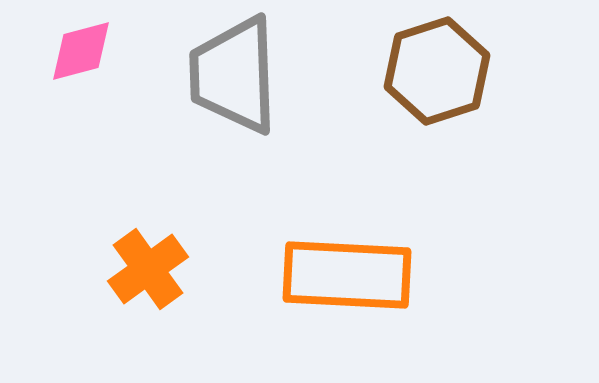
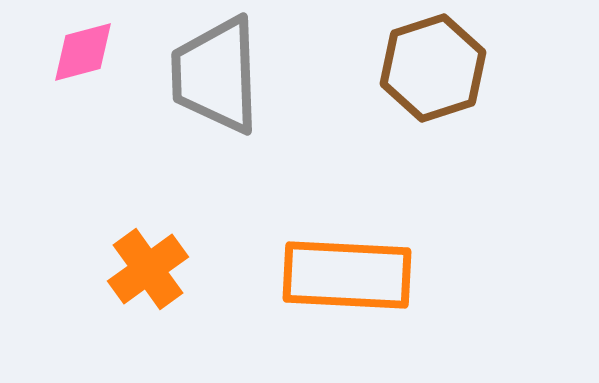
pink diamond: moved 2 px right, 1 px down
brown hexagon: moved 4 px left, 3 px up
gray trapezoid: moved 18 px left
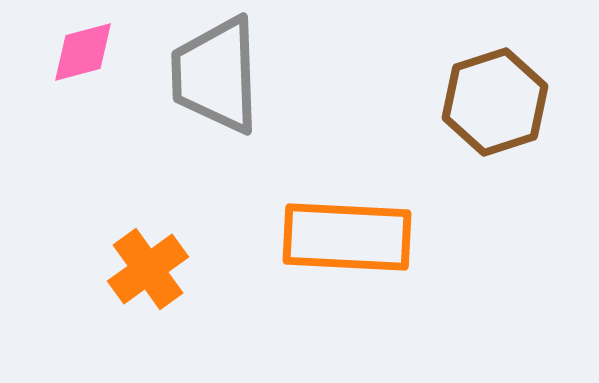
brown hexagon: moved 62 px right, 34 px down
orange rectangle: moved 38 px up
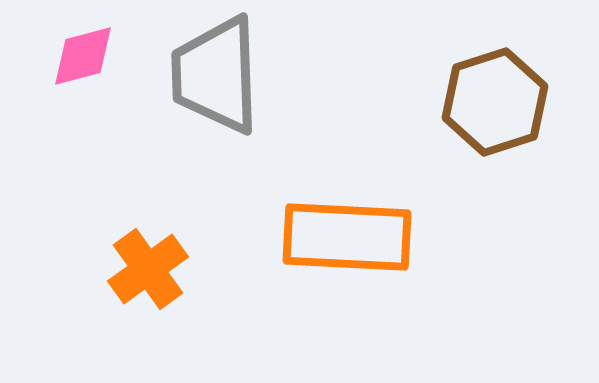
pink diamond: moved 4 px down
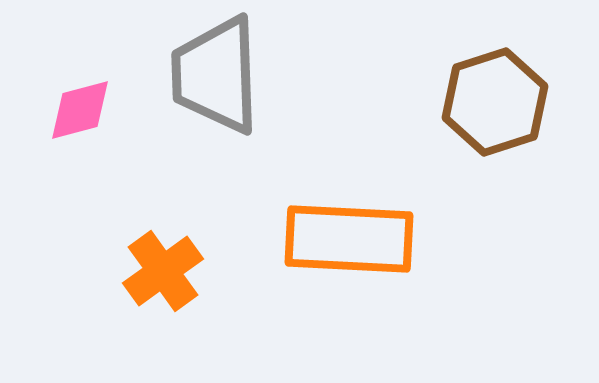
pink diamond: moved 3 px left, 54 px down
orange rectangle: moved 2 px right, 2 px down
orange cross: moved 15 px right, 2 px down
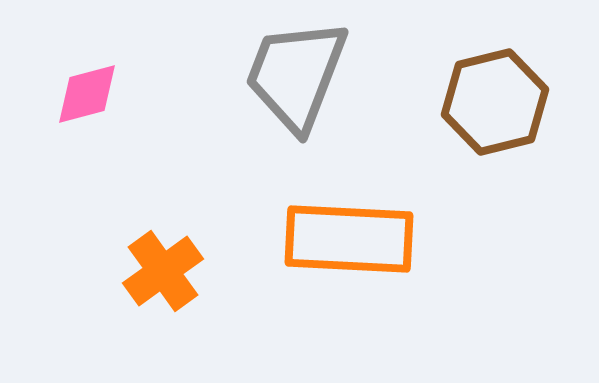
gray trapezoid: moved 80 px right; rotated 23 degrees clockwise
brown hexagon: rotated 4 degrees clockwise
pink diamond: moved 7 px right, 16 px up
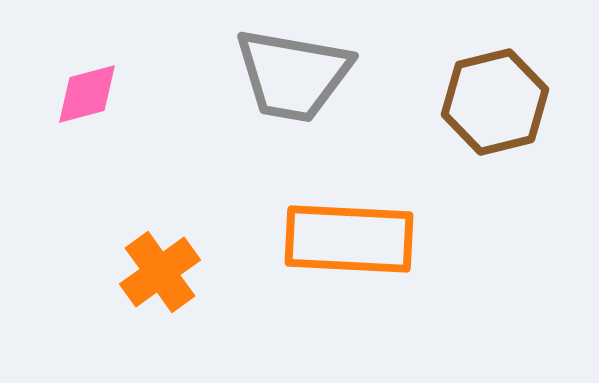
gray trapezoid: moved 3 px left; rotated 101 degrees counterclockwise
orange cross: moved 3 px left, 1 px down
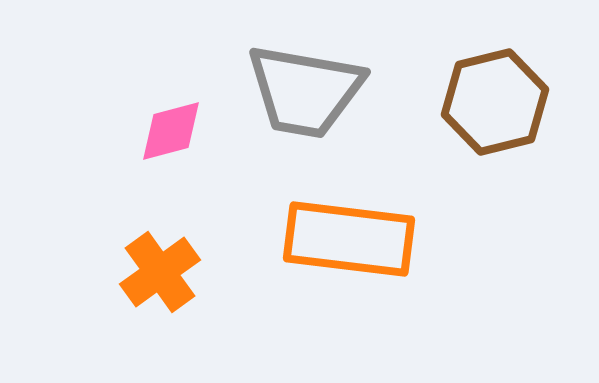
gray trapezoid: moved 12 px right, 16 px down
pink diamond: moved 84 px right, 37 px down
orange rectangle: rotated 4 degrees clockwise
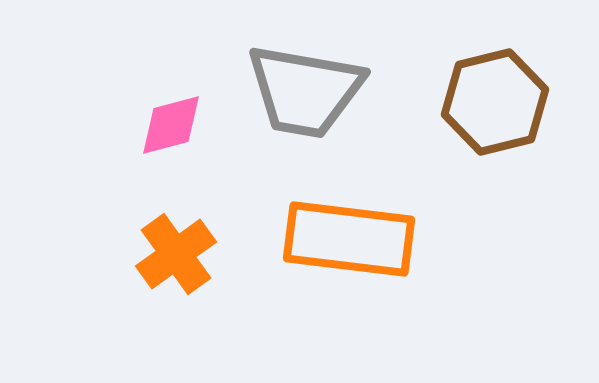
pink diamond: moved 6 px up
orange cross: moved 16 px right, 18 px up
